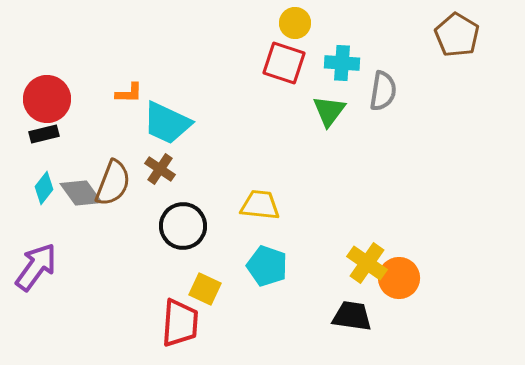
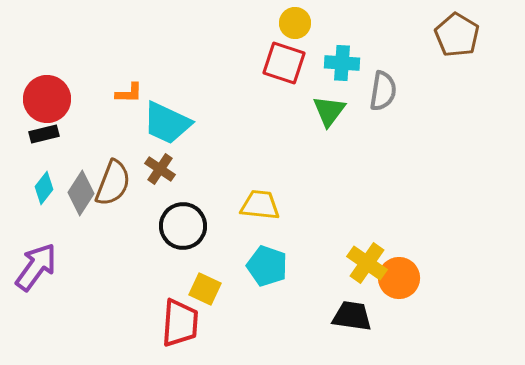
gray diamond: rotated 69 degrees clockwise
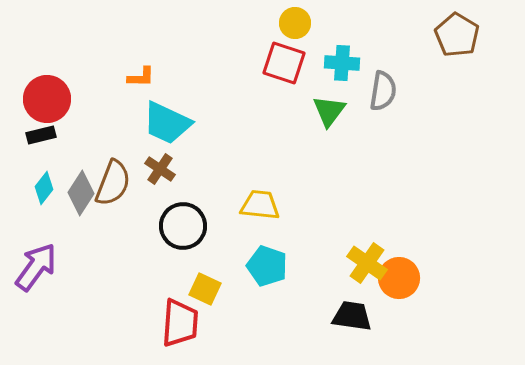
orange L-shape: moved 12 px right, 16 px up
black rectangle: moved 3 px left, 1 px down
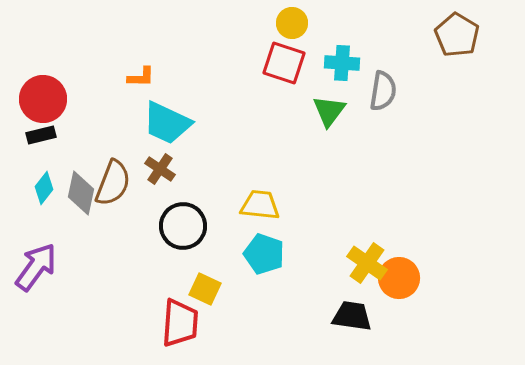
yellow circle: moved 3 px left
red circle: moved 4 px left
gray diamond: rotated 21 degrees counterclockwise
cyan pentagon: moved 3 px left, 12 px up
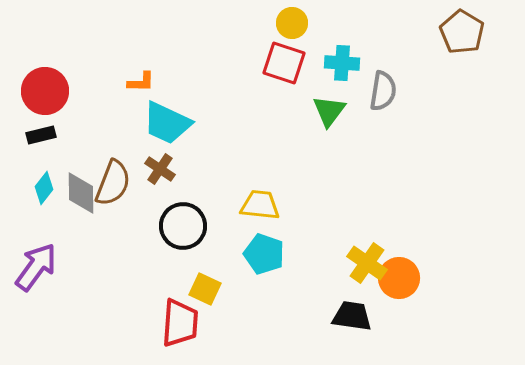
brown pentagon: moved 5 px right, 3 px up
orange L-shape: moved 5 px down
red circle: moved 2 px right, 8 px up
gray diamond: rotated 12 degrees counterclockwise
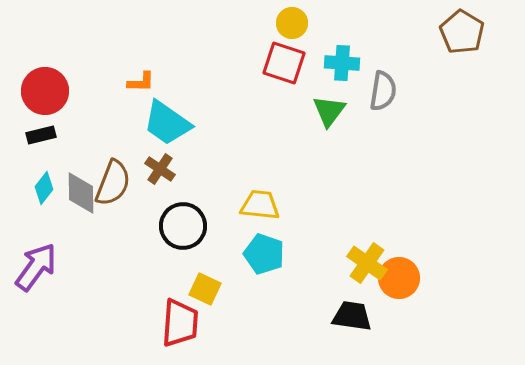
cyan trapezoid: rotated 10 degrees clockwise
